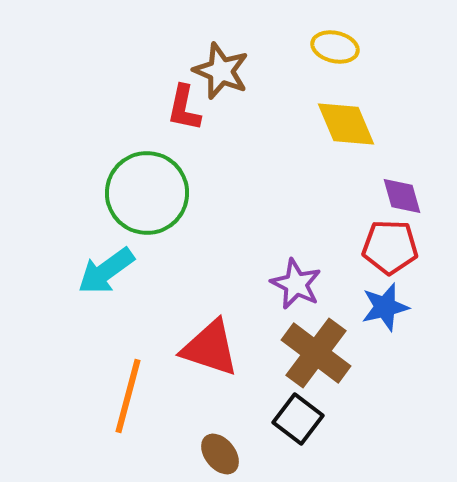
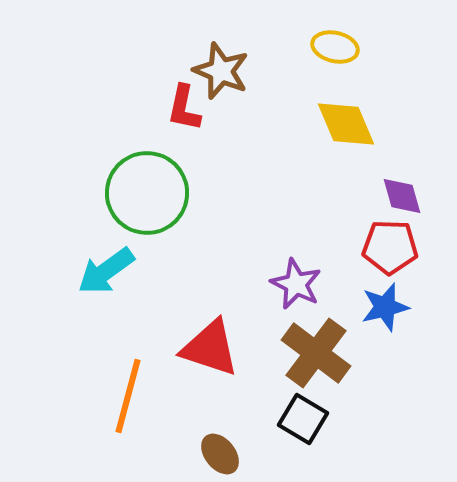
black square: moved 5 px right; rotated 6 degrees counterclockwise
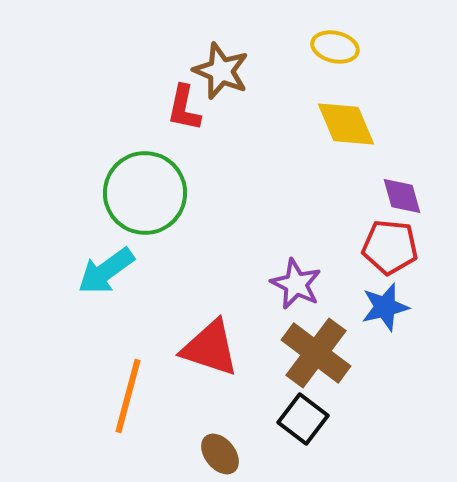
green circle: moved 2 px left
red pentagon: rotated 4 degrees clockwise
black square: rotated 6 degrees clockwise
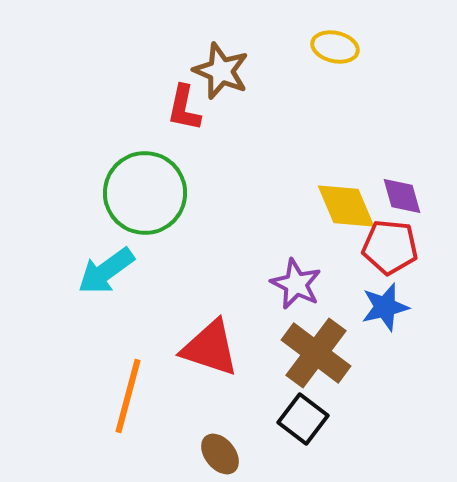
yellow diamond: moved 82 px down
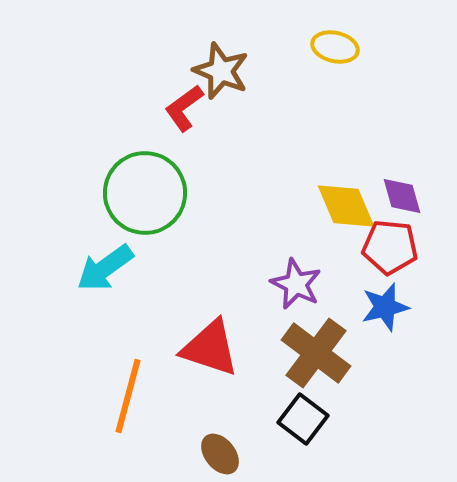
red L-shape: rotated 42 degrees clockwise
cyan arrow: moved 1 px left, 3 px up
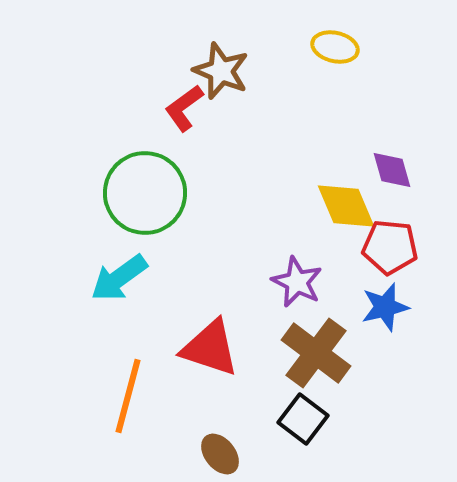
purple diamond: moved 10 px left, 26 px up
cyan arrow: moved 14 px right, 10 px down
purple star: moved 1 px right, 2 px up
